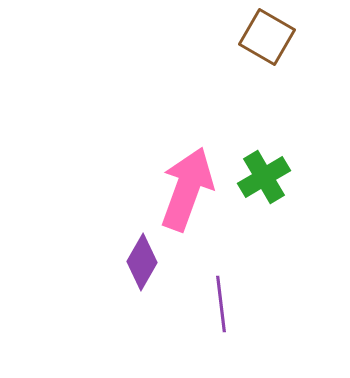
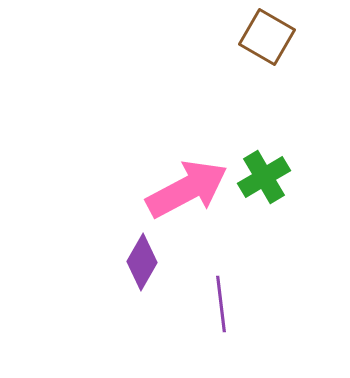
pink arrow: rotated 42 degrees clockwise
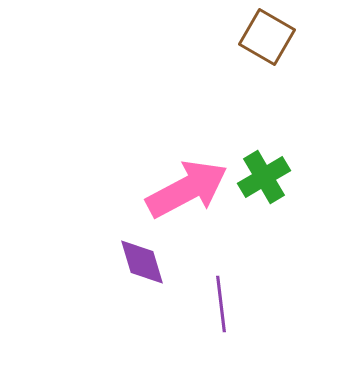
purple diamond: rotated 46 degrees counterclockwise
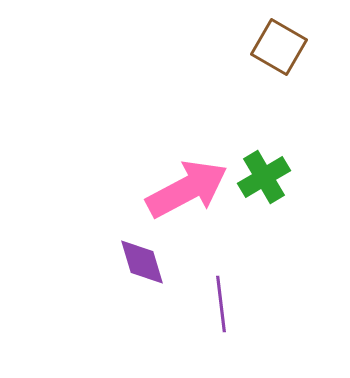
brown square: moved 12 px right, 10 px down
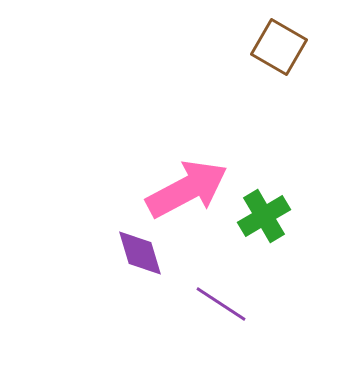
green cross: moved 39 px down
purple diamond: moved 2 px left, 9 px up
purple line: rotated 50 degrees counterclockwise
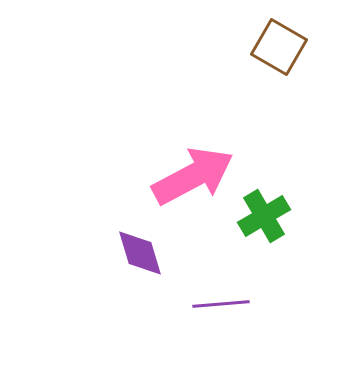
pink arrow: moved 6 px right, 13 px up
purple line: rotated 38 degrees counterclockwise
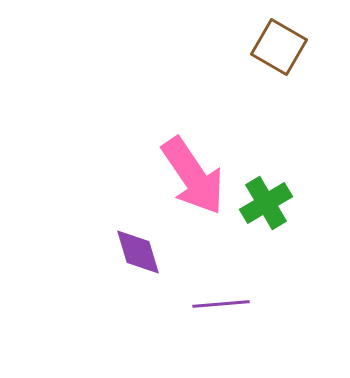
pink arrow: rotated 84 degrees clockwise
green cross: moved 2 px right, 13 px up
purple diamond: moved 2 px left, 1 px up
